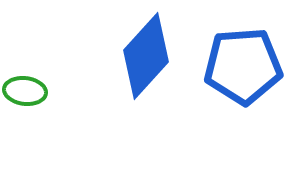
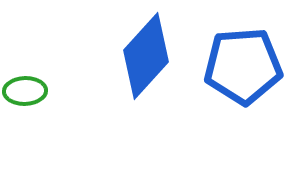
green ellipse: rotated 9 degrees counterclockwise
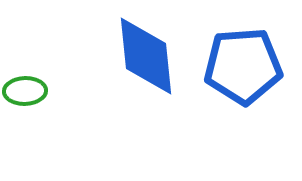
blue diamond: rotated 48 degrees counterclockwise
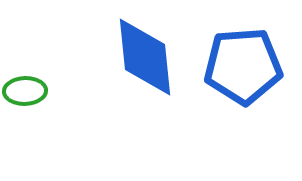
blue diamond: moved 1 px left, 1 px down
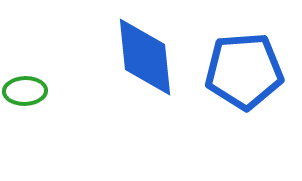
blue pentagon: moved 1 px right, 5 px down
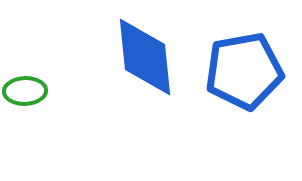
blue pentagon: rotated 6 degrees counterclockwise
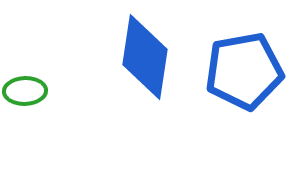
blue diamond: rotated 14 degrees clockwise
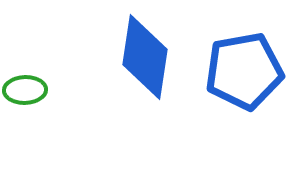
green ellipse: moved 1 px up
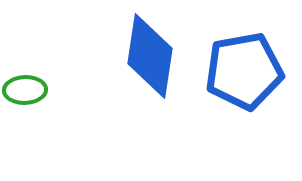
blue diamond: moved 5 px right, 1 px up
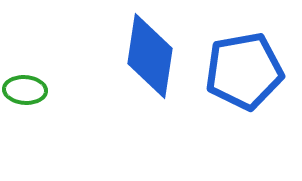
green ellipse: rotated 6 degrees clockwise
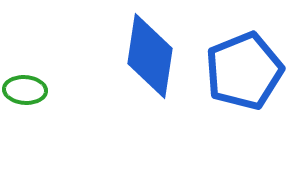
blue pentagon: rotated 12 degrees counterclockwise
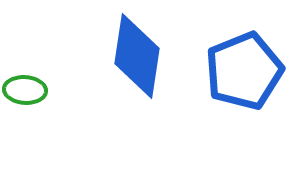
blue diamond: moved 13 px left
